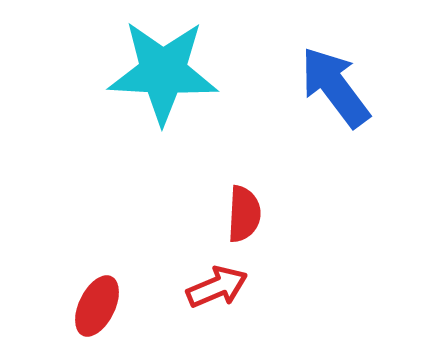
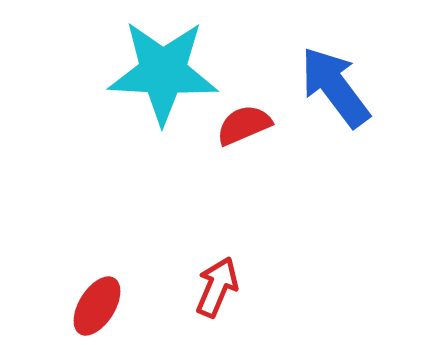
red semicircle: moved 89 px up; rotated 116 degrees counterclockwise
red arrow: rotated 44 degrees counterclockwise
red ellipse: rotated 6 degrees clockwise
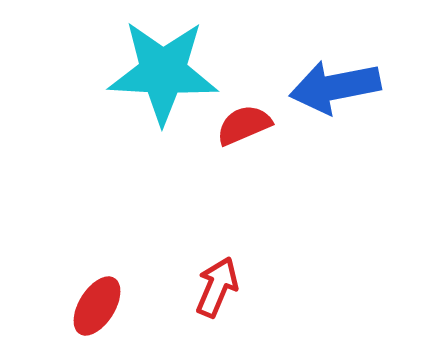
blue arrow: rotated 64 degrees counterclockwise
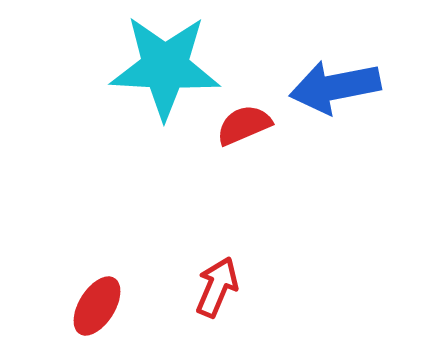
cyan star: moved 2 px right, 5 px up
